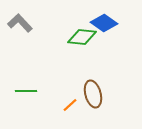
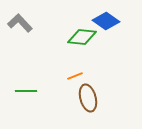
blue diamond: moved 2 px right, 2 px up
brown ellipse: moved 5 px left, 4 px down
orange line: moved 5 px right, 29 px up; rotated 21 degrees clockwise
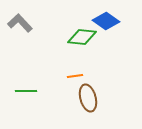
orange line: rotated 14 degrees clockwise
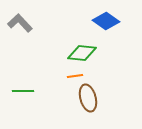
green diamond: moved 16 px down
green line: moved 3 px left
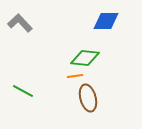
blue diamond: rotated 36 degrees counterclockwise
green diamond: moved 3 px right, 5 px down
green line: rotated 30 degrees clockwise
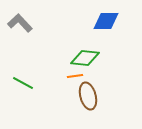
green line: moved 8 px up
brown ellipse: moved 2 px up
